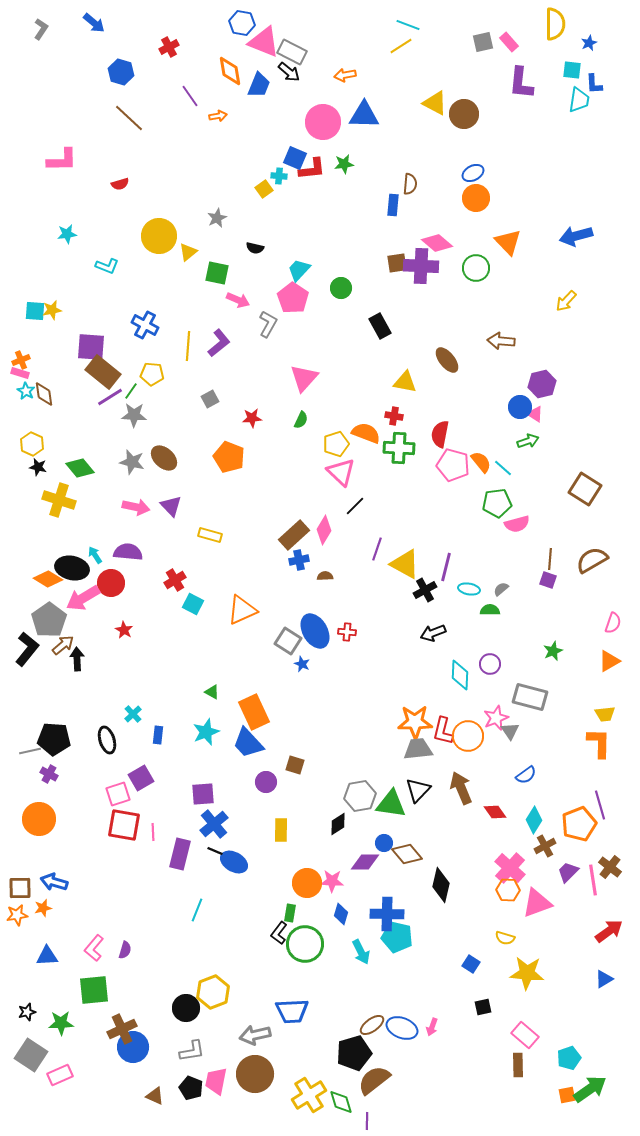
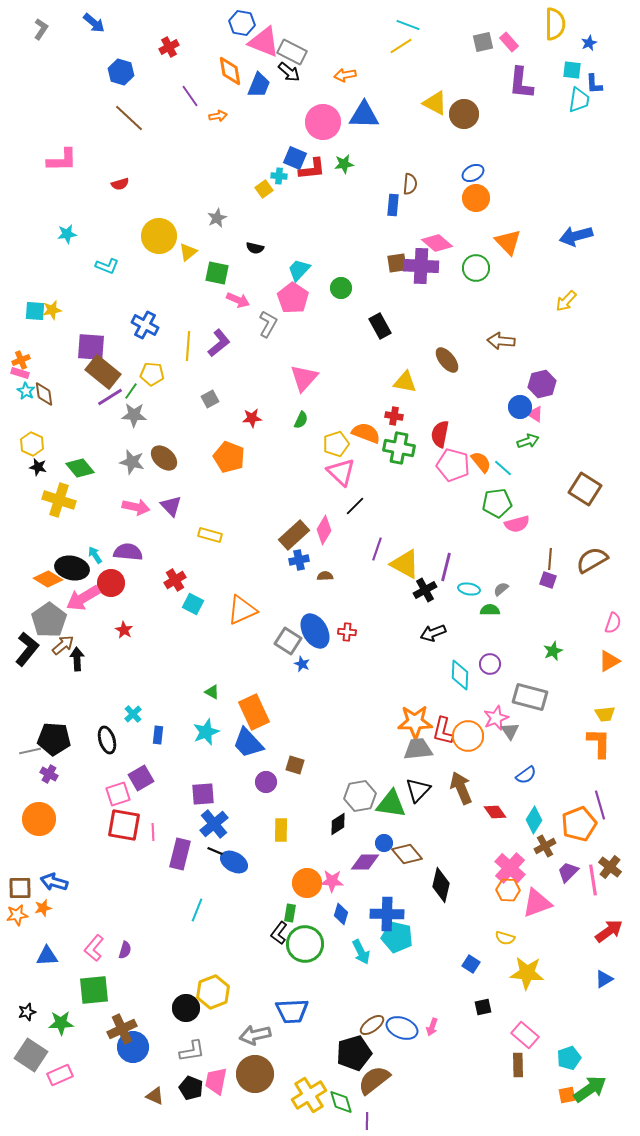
green cross at (399, 448): rotated 8 degrees clockwise
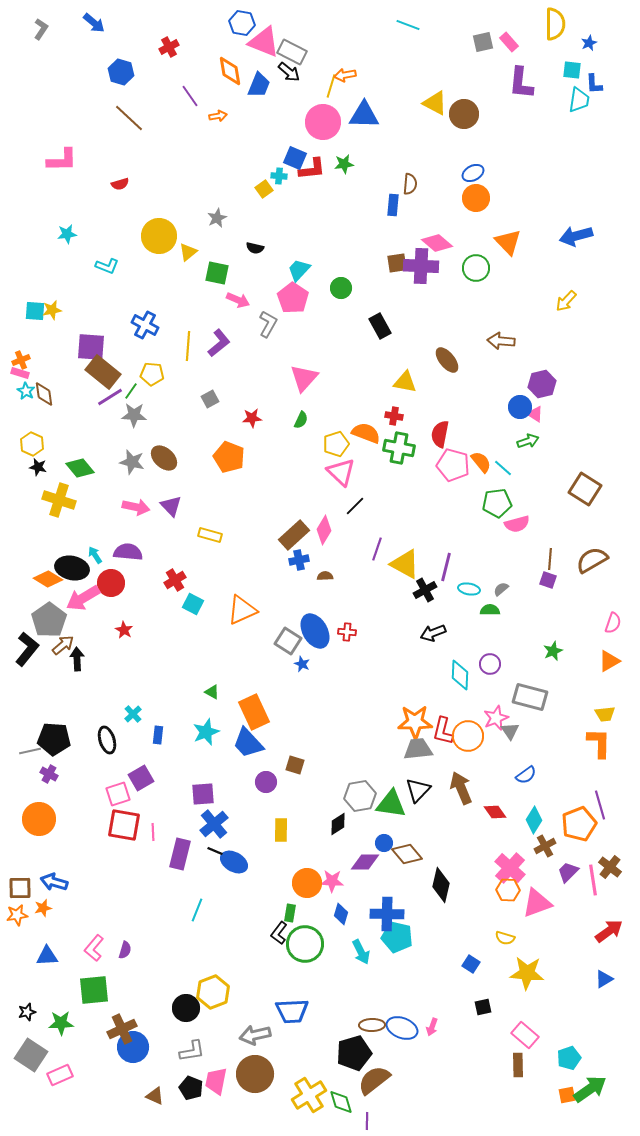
yellow line at (401, 46): moved 70 px left, 40 px down; rotated 40 degrees counterclockwise
brown ellipse at (372, 1025): rotated 35 degrees clockwise
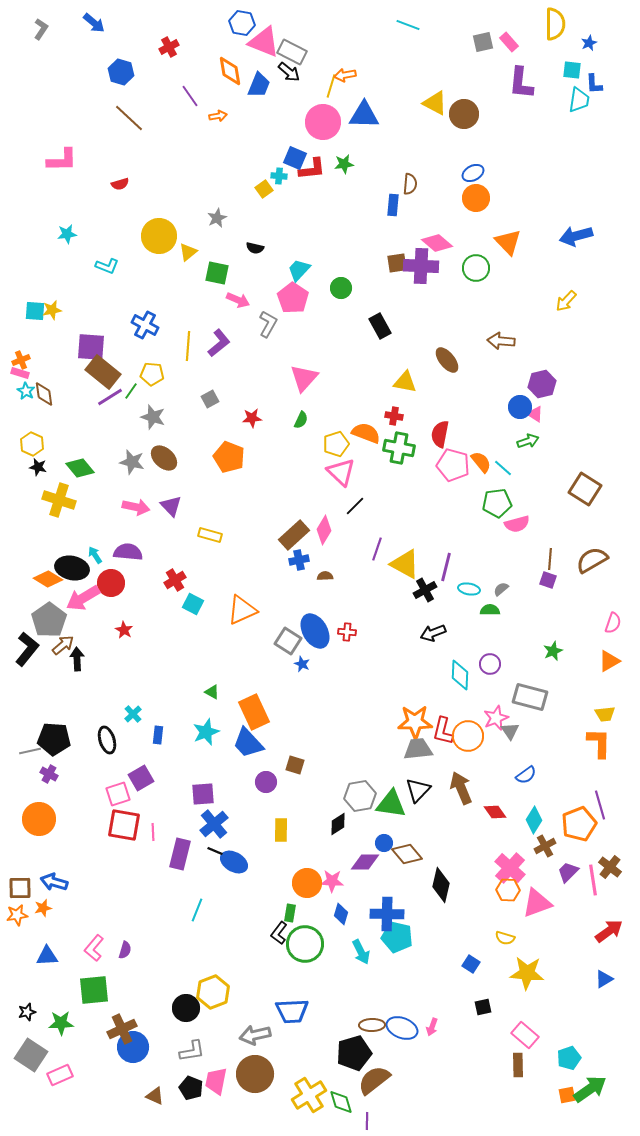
gray star at (134, 415): moved 19 px right, 2 px down; rotated 15 degrees clockwise
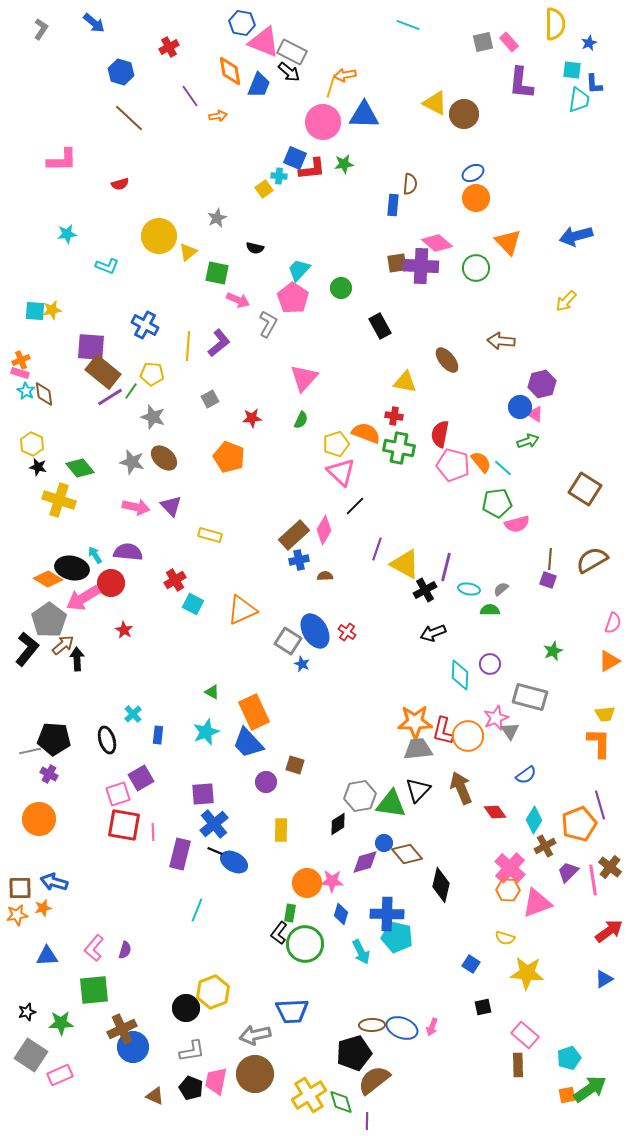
red cross at (347, 632): rotated 30 degrees clockwise
purple diamond at (365, 862): rotated 16 degrees counterclockwise
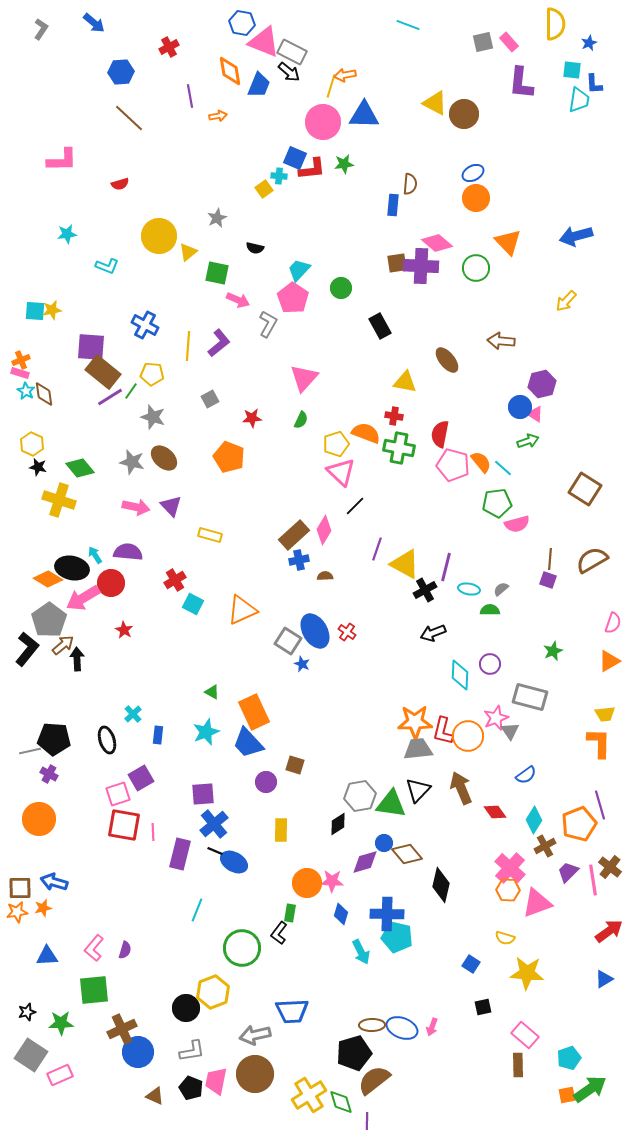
blue hexagon at (121, 72): rotated 20 degrees counterclockwise
purple line at (190, 96): rotated 25 degrees clockwise
orange star at (17, 915): moved 3 px up
green circle at (305, 944): moved 63 px left, 4 px down
blue circle at (133, 1047): moved 5 px right, 5 px down
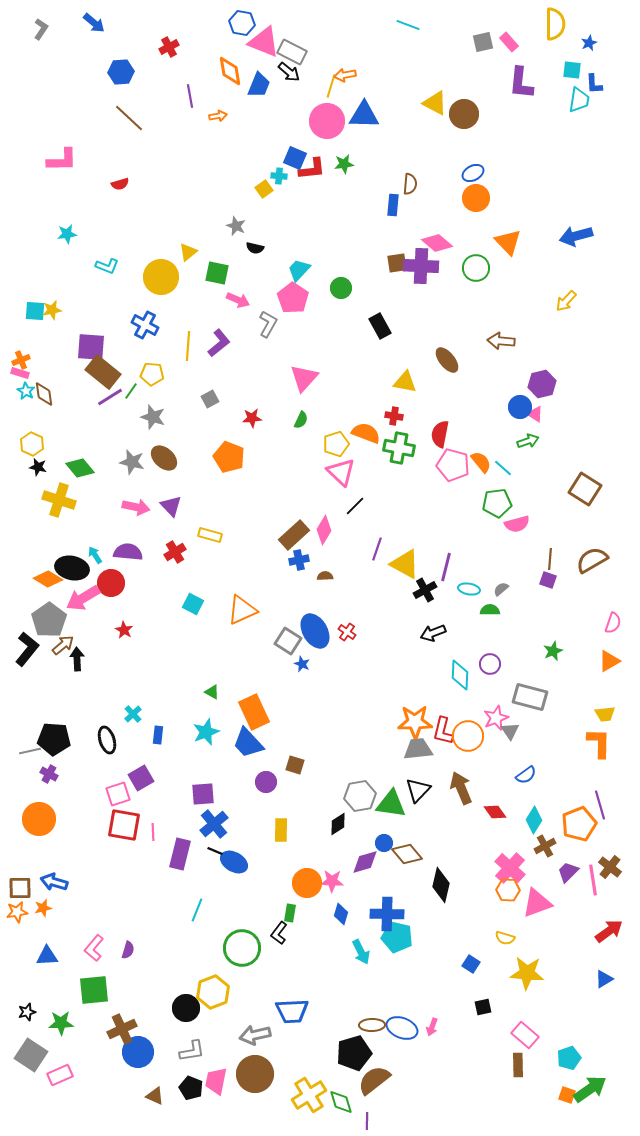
pink circle at (323, 122): moved 4 px right, 1 px up
gray star at (217, 218): moved 19 px right, 8 px down; rotated 24 degrees counterclockwise
yellow circle at (159, 236): moved 2 px right, 41 px down
red cross at (175, 580): moved 28 px up
purple semicircle at (125, 950): moved 3 px right
orange square at (567, 1095): rotated 30 degrees clockwise
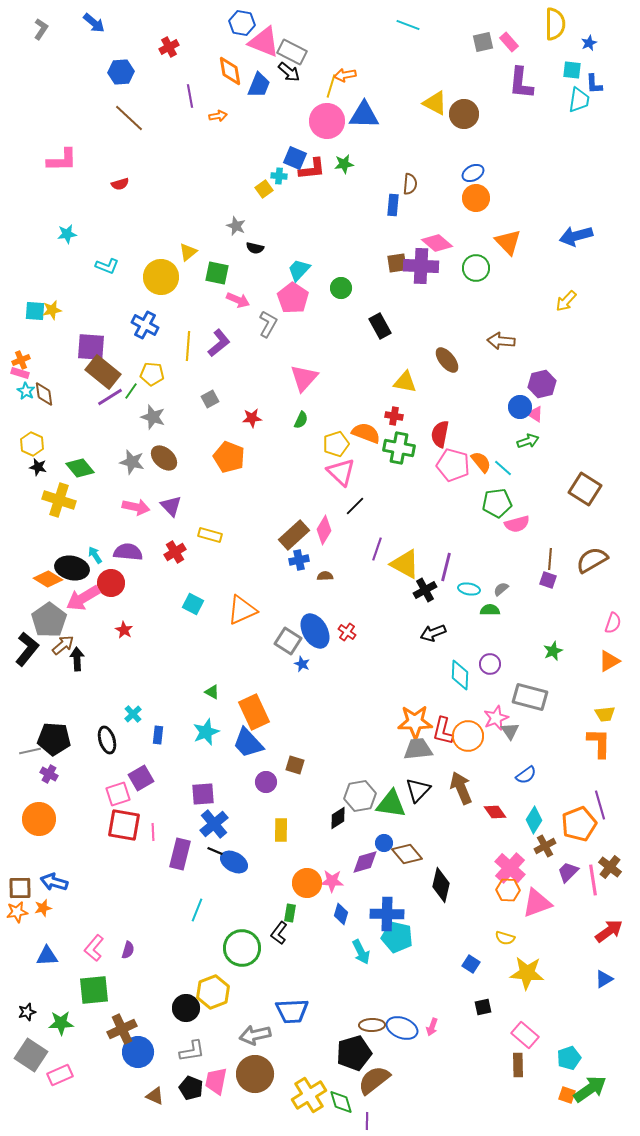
black diamond at (338, 824): moved 6 px up
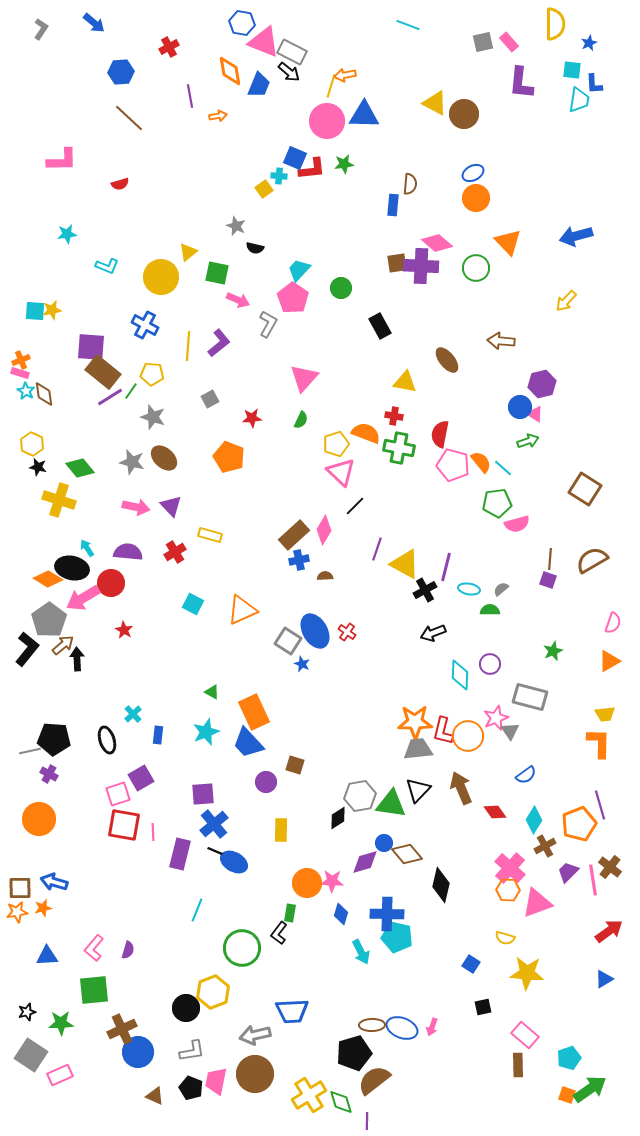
cyan arrow at (95, 555): moved 8 px left, 7 px up
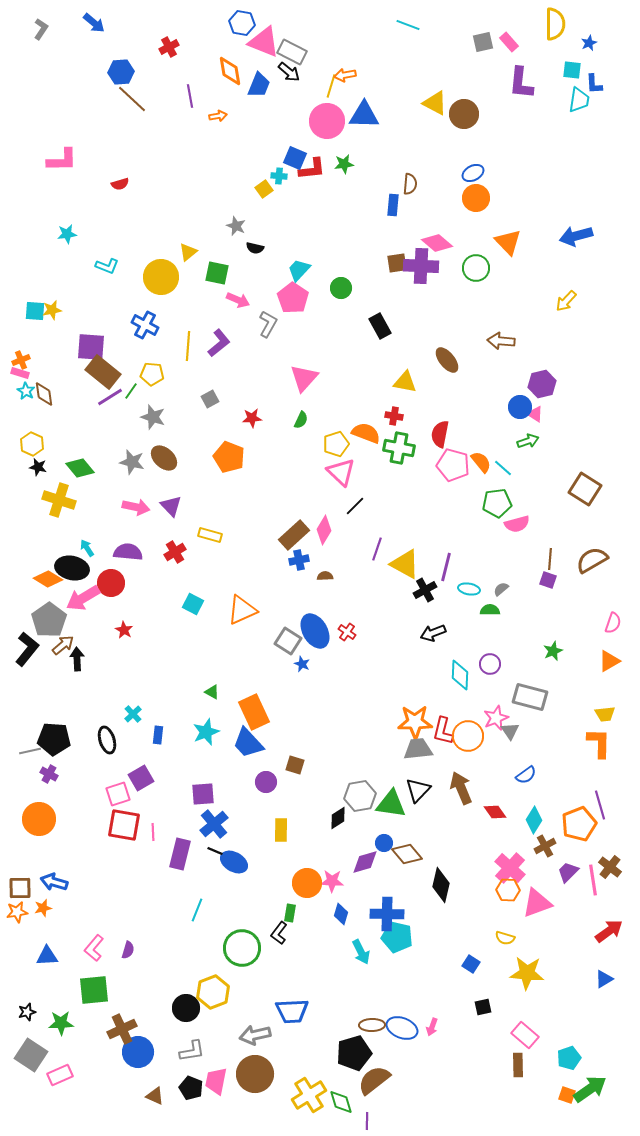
brown line at (129, 118): moved 3 px right, 19 px up
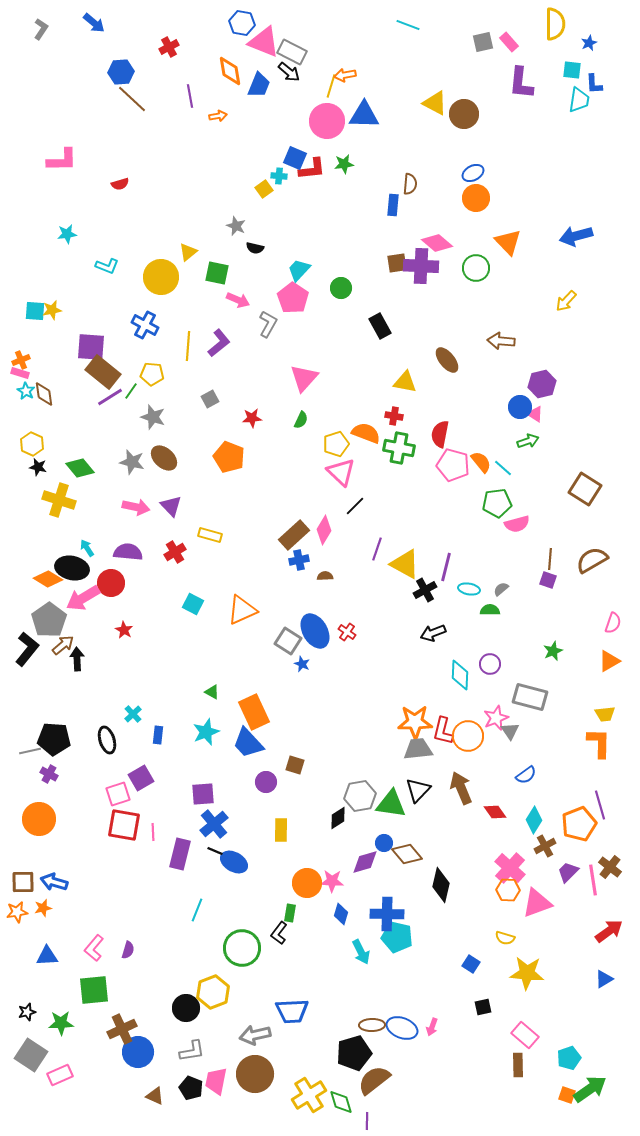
brown square at (20, 888): moved 3 px right, 6 px up
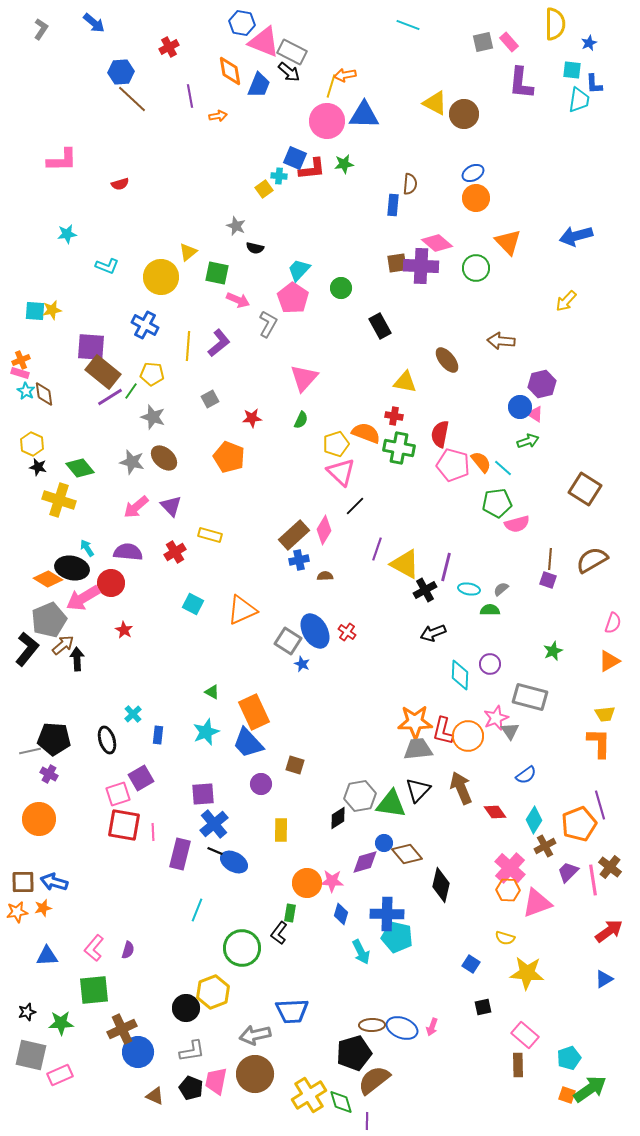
pink arrow at (136, 507): rotated 128 degrees clockwise
gray pentagon at (49, 620): rotated 12 degrees clockwise
purple circle at (266, 782): moved 5 px left, 2 px down
gray square at (31, 1055): rotated 20 degrees counterclockwise
